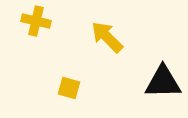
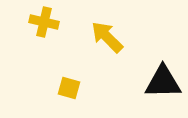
yellow cross: moved 8 px right, 1 px down
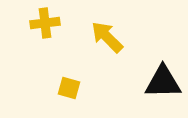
yellow cross: moved 1 px right, 1 px down; rotated 20 degrees counterclockwise
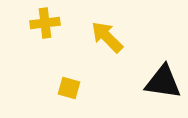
black triangle: rotated 9 degrees clockwise
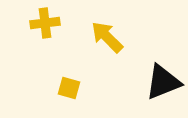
black triangle: rotated 30 degrees counterclockwise
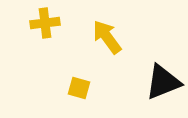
yellow arrow: rotated 9 degrees clockwise
yellow square: moved 10 px right
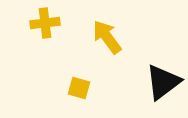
black triangle: rotated 15 degrees counterclockwise
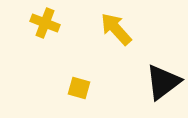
yellow cross: rotated 28 degrees clockwise
yellow arrow: moved 9 px right, 8 px up; rotated 6 degrees counterclockwise
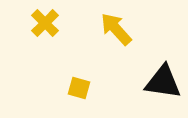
yellow cross: rotated 24 degrees clockwise
black triangle: rotated 45 degrees clockwise
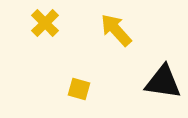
yellow arrow: moved 1 px down
yellow square: moved 1 px down
